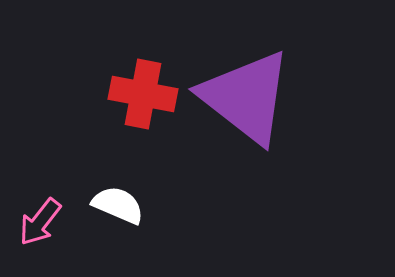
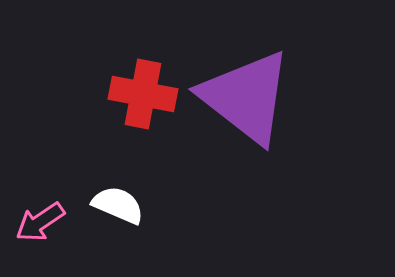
pink arrow: rotated 18 degrees clockwise
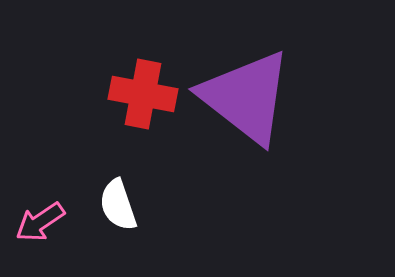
white semicircle: rotated 132 degrees counterclockwise
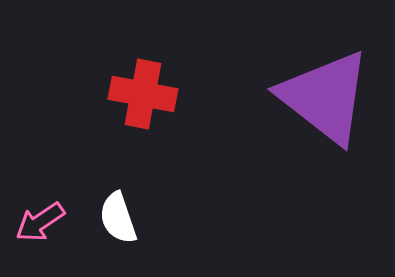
purple triangle: moved 79 px right
white semicircle: moved 13 px down
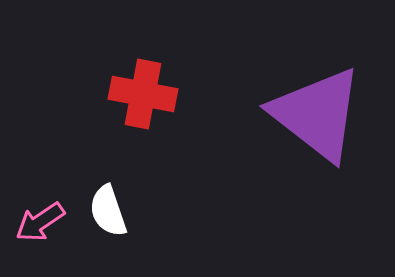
purple triangle: moved 8 px left, 17 px down
white semicircle: moved 10 px left, 7 px up
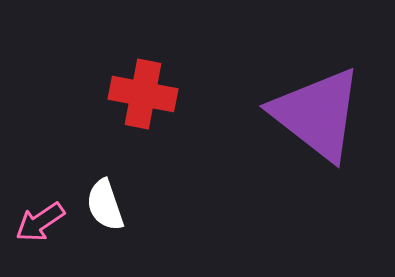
white semicircle: moved 3 px left, 6 px up
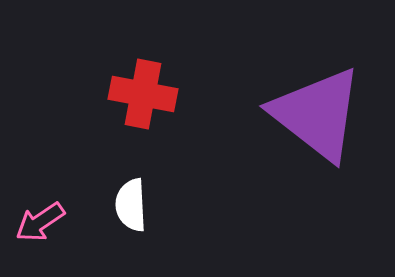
white semicircle: moved 26 px right; rotated 16 degrees clockwise
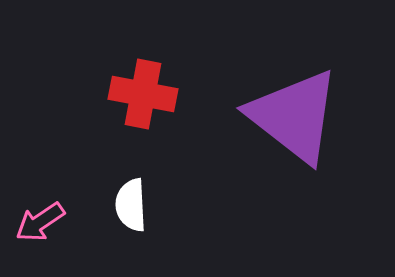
purple triangle: moved 23 px left, 2 px down
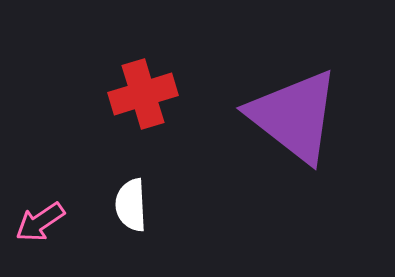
red cross: rotated 28 degrees counterclockwise
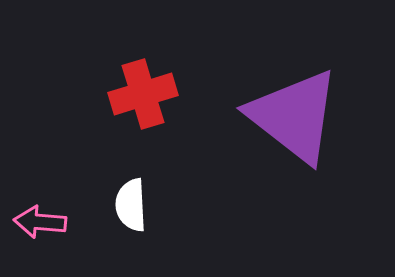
pink arrow: rotated 39 degrees clockwise
